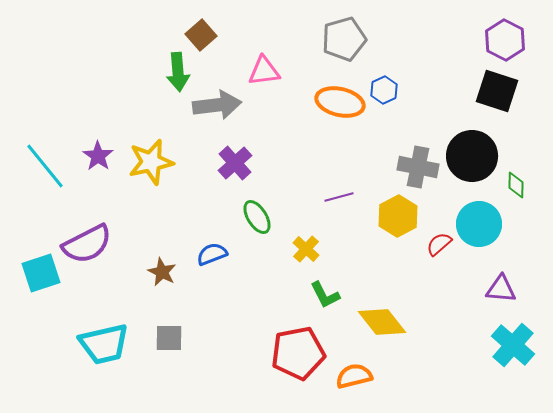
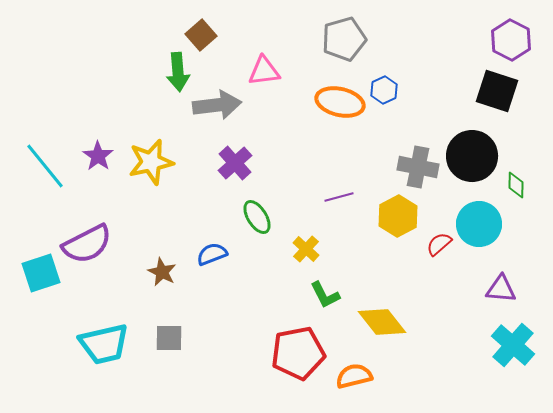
purple hexagon: moved 6 px right
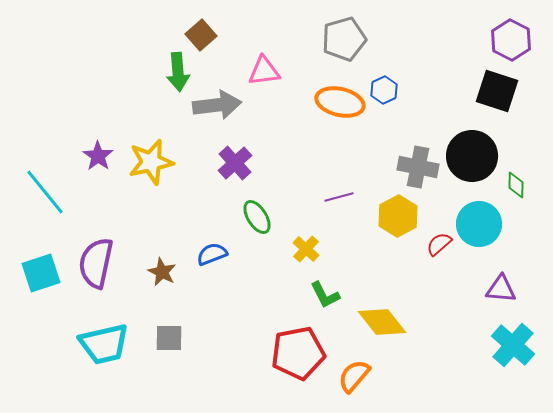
cyan line: moved 26 px down
purple semicircle: moved 9 px right, 19 px down; rotated 129 degrees clockwise
orange semicircle: rotated 36 degrees counterclockwise
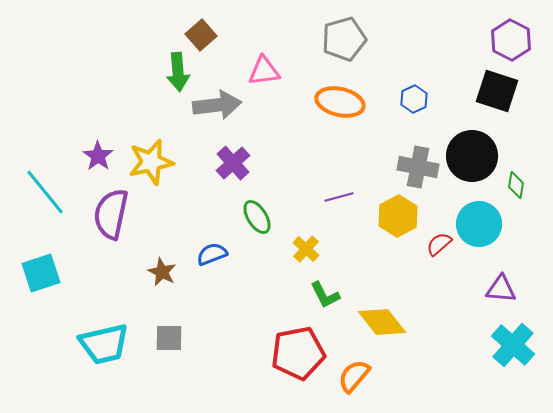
blue hexagon: moved 30 px right, 9 px down
purple cross: moved 2 px left
green diamond: rotated 8 degrees clockwise
purple semicircle: moved 15 px right, 49 px up
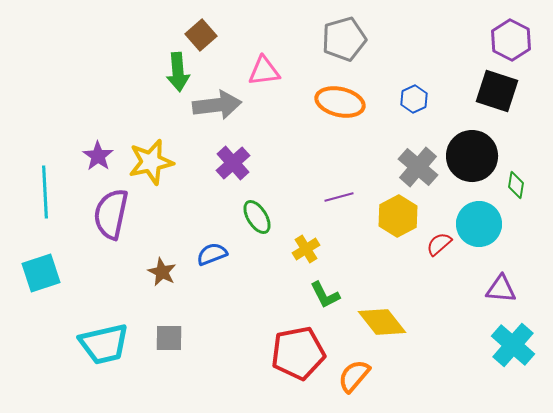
gray cross: rotated 30 degrees clockwise
cyan line: rotated 36 degrees clockwise
yellow cross: rotated 16 degrees clockwise
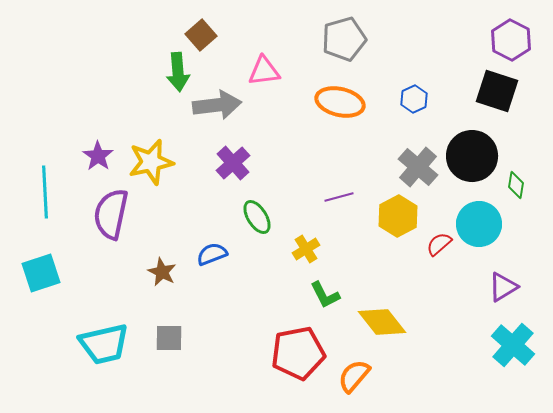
purple triangle: moved 2 px right, 2 px up; rotated 36 degrees counterclockwise
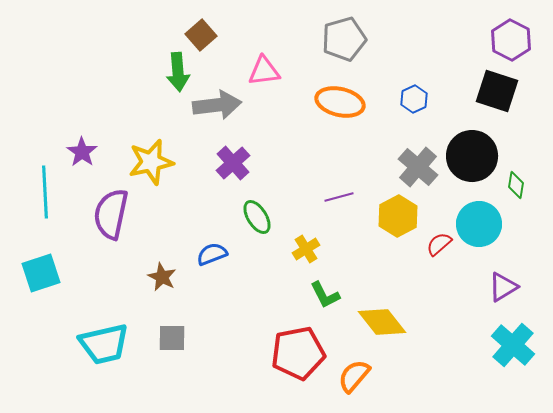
purple star: moved 16 px left, 4 px up
brown star: moved 5 px down
gray square: moved 3 px right
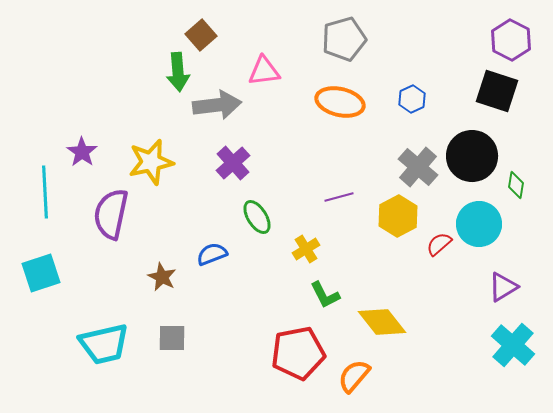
blue hexagon: moved 2 px left
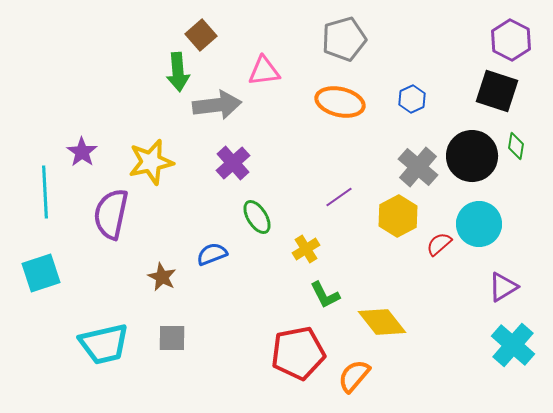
green diamond: moved 39 px up
purple line: rotated 20 degrees counterclockwise
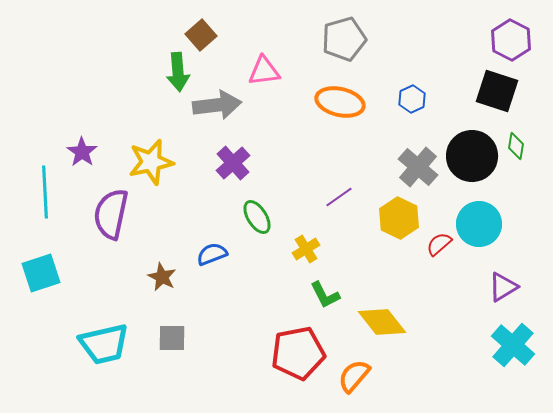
yellow hexagon: moved 1 px right, 2 px down; rotated 6 degrees counterclockwise
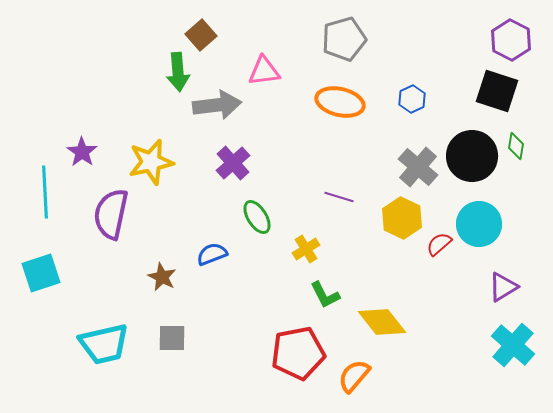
purple line: rotated 52 degrees clockwise
yellow hexagon: moved 3 px right
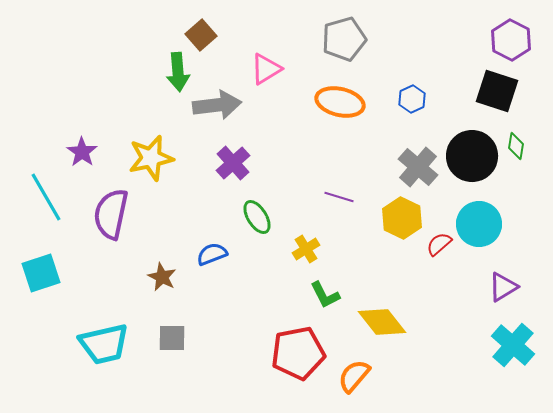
pink triangle: moved 2 px right, 2 px up; rotated 24 degrees counterclockwise
yellow star: moved 4 px up
cyan line: moved 1 px right, 5 px down; rotated 27 degrees counterclockwise
